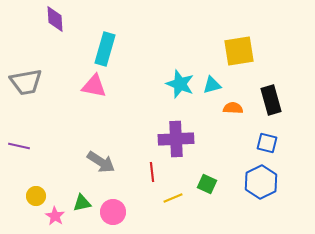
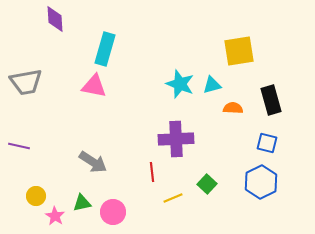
gray arrow: moved 8 px left
green square: rotated 18 degrees clockwise
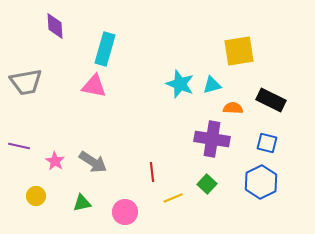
purple diamond: moved 7 px down
black rectangle: rotated 48 degrees counterclockwise
purple cross: moved 36 px right; rotated 12 degrees clockwise
pink circle: moved 12 px right
pink star: moved 55 px up
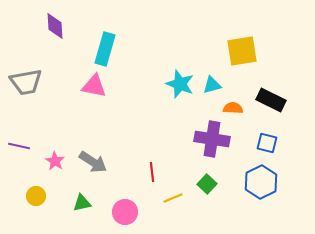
yellow square: moved 3 px right
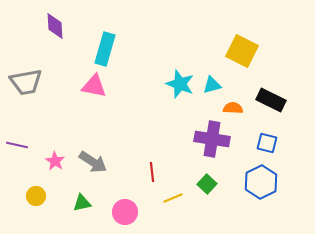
yellow square: rotated 36 degrees clockwise
purple line: moved 2 px left, 1 px up
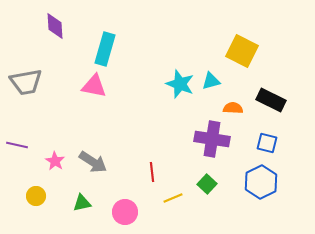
cyan triangle: moved 1 px left, 4 px up
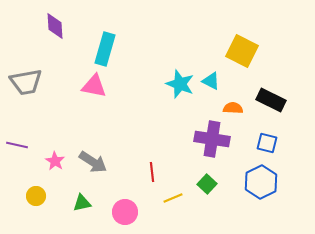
cyan triangle: rotated 42 degrees clockwise
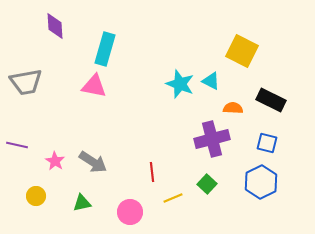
purple cross: rotated 24 degrees counterclockwise
pink circle: moved 5 px right
